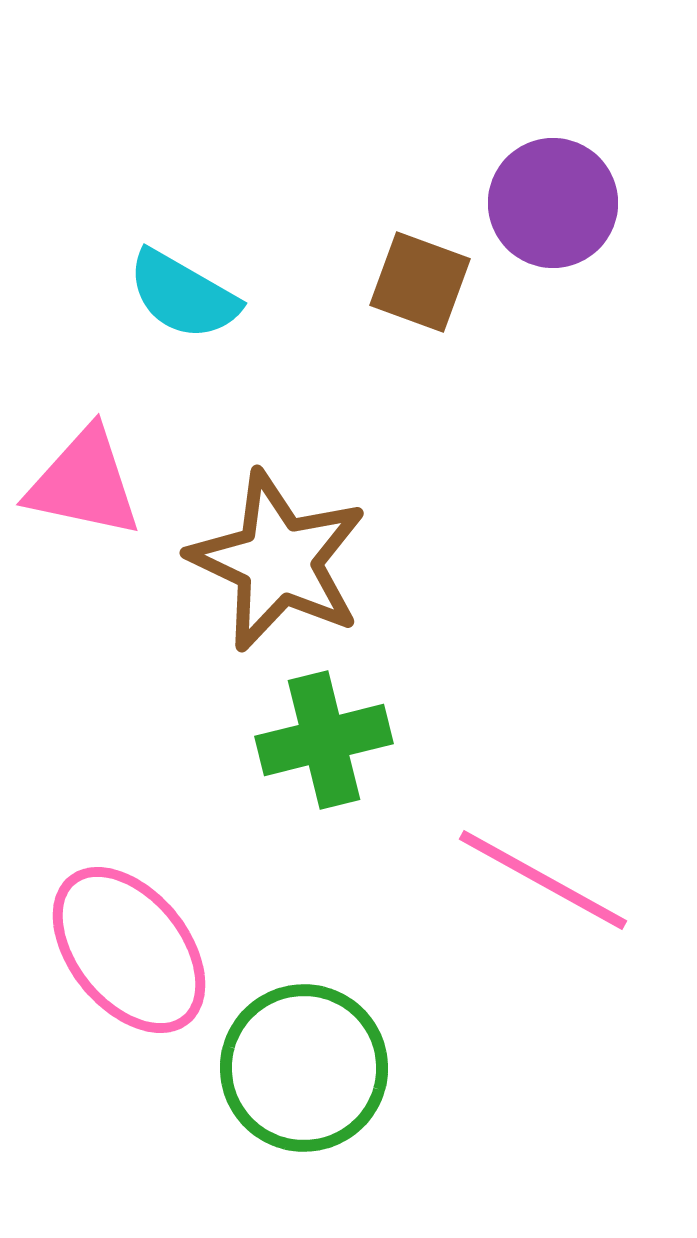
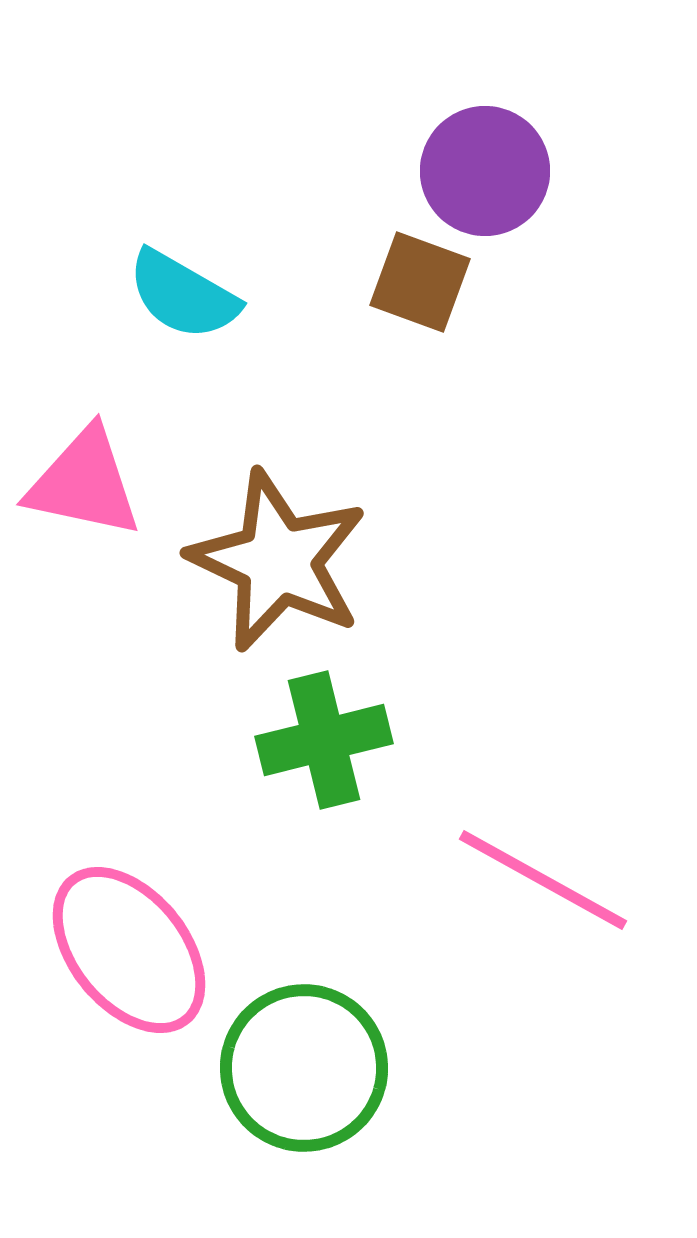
purple circle: moved 68 px left, 32 px up
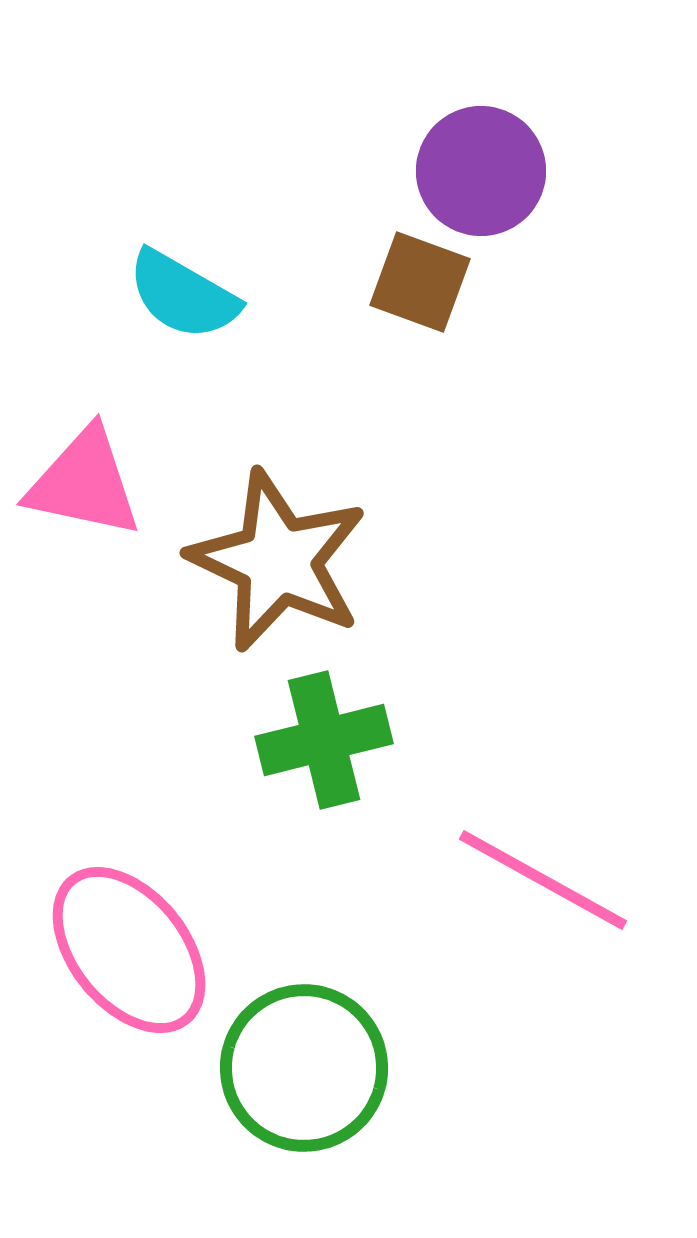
purple circle: moved 4 px left
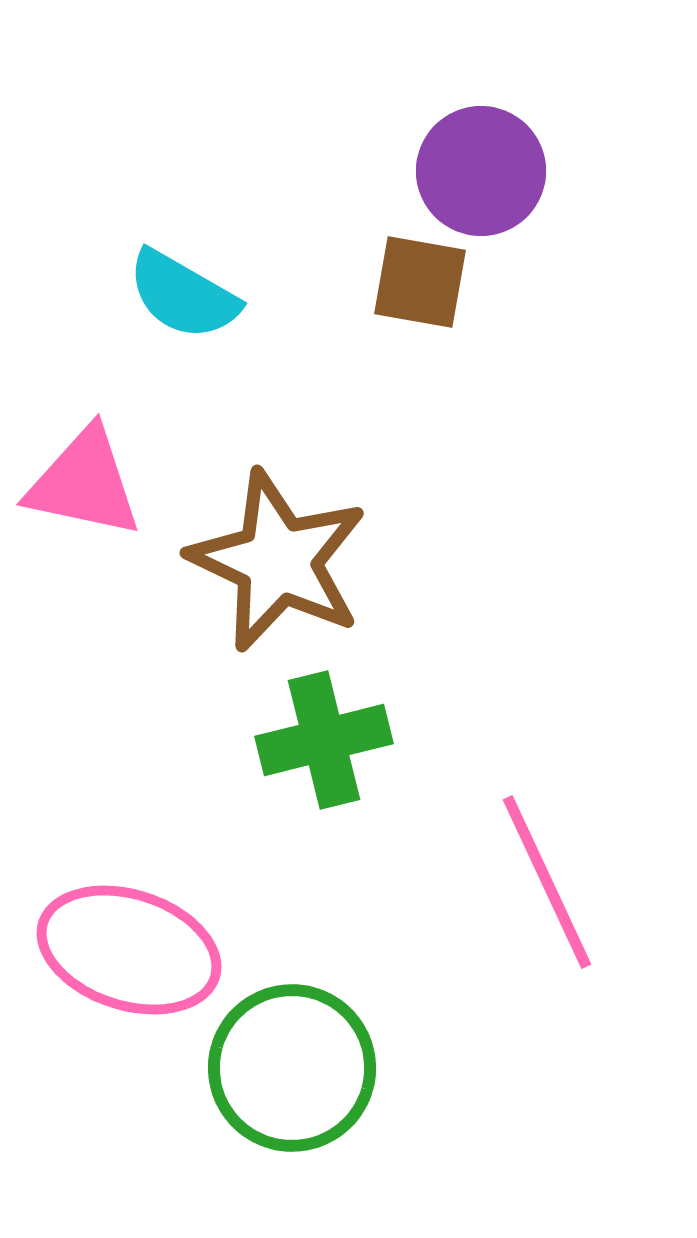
brown square: rotated 10 degrees counterclockwise
pink line: moved 4 px right, 2 px down; rotated 36 degrees clockwise
pink ellipse: rotated 33 degrees counterclockwise
green circle: moved 12 px left
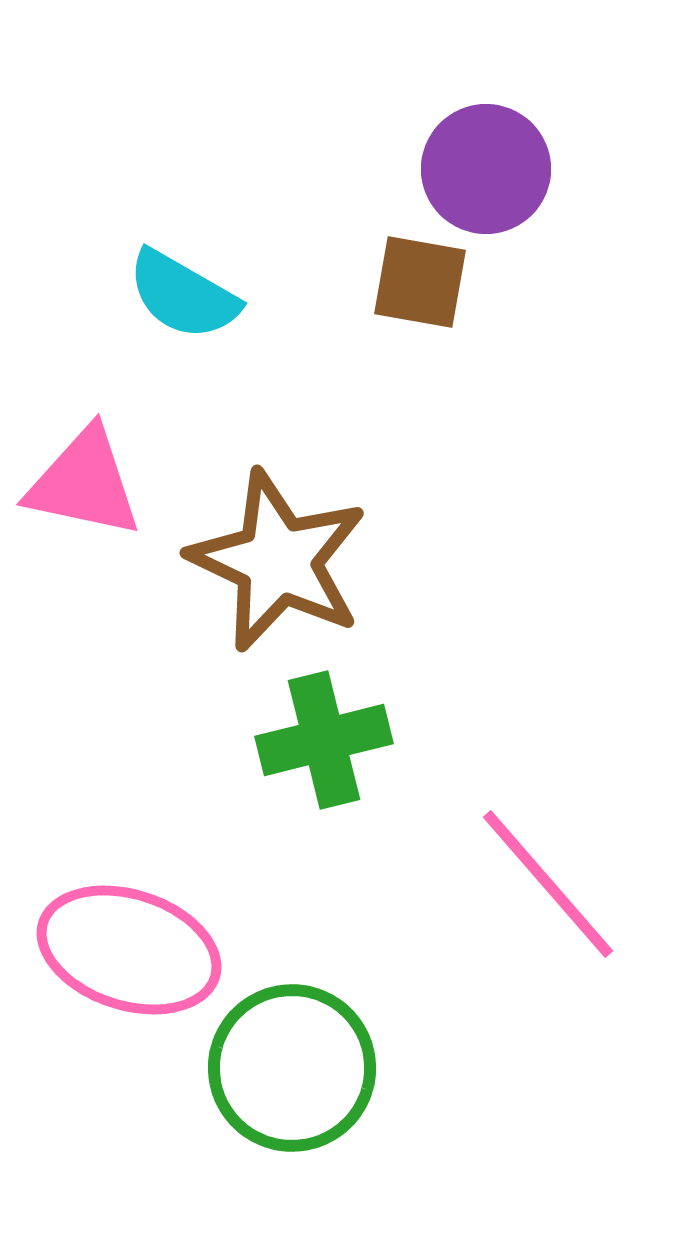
purple circle: moved 5 px right, 2 px up
pink line: moved 1 px right, 2 px down; rotated 16 degrees counterclockwise
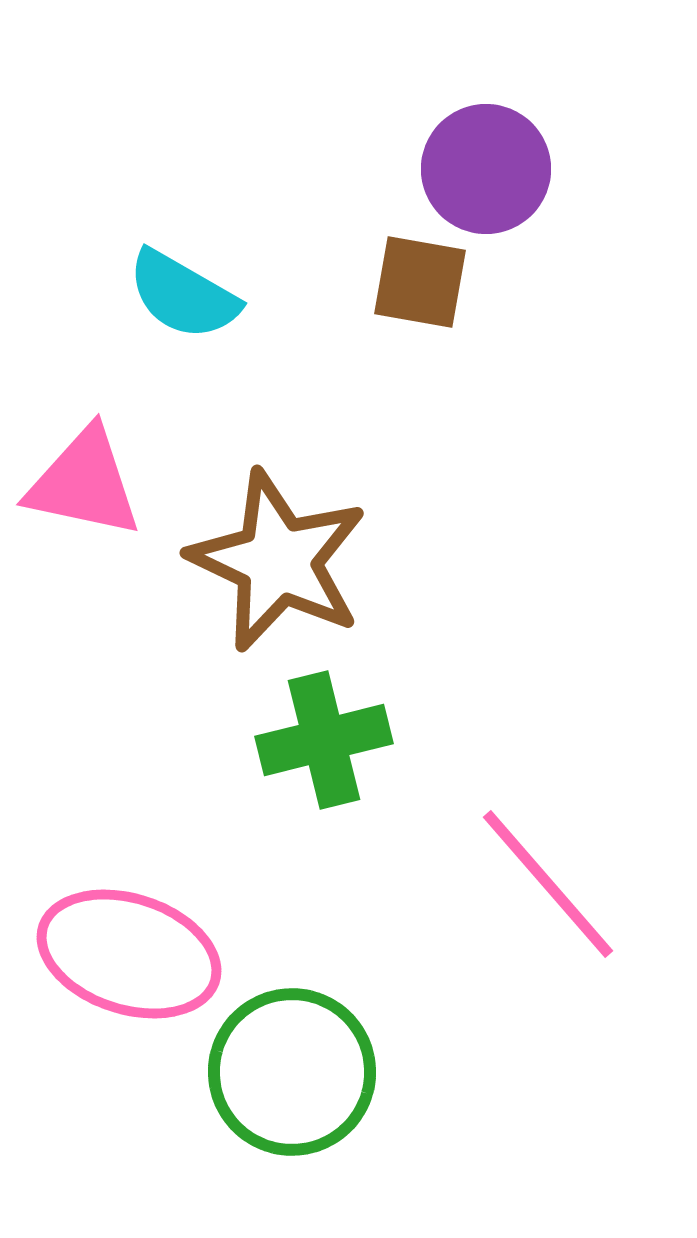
pink ellipse: moved 4 px down
green circle: moved 4 px down
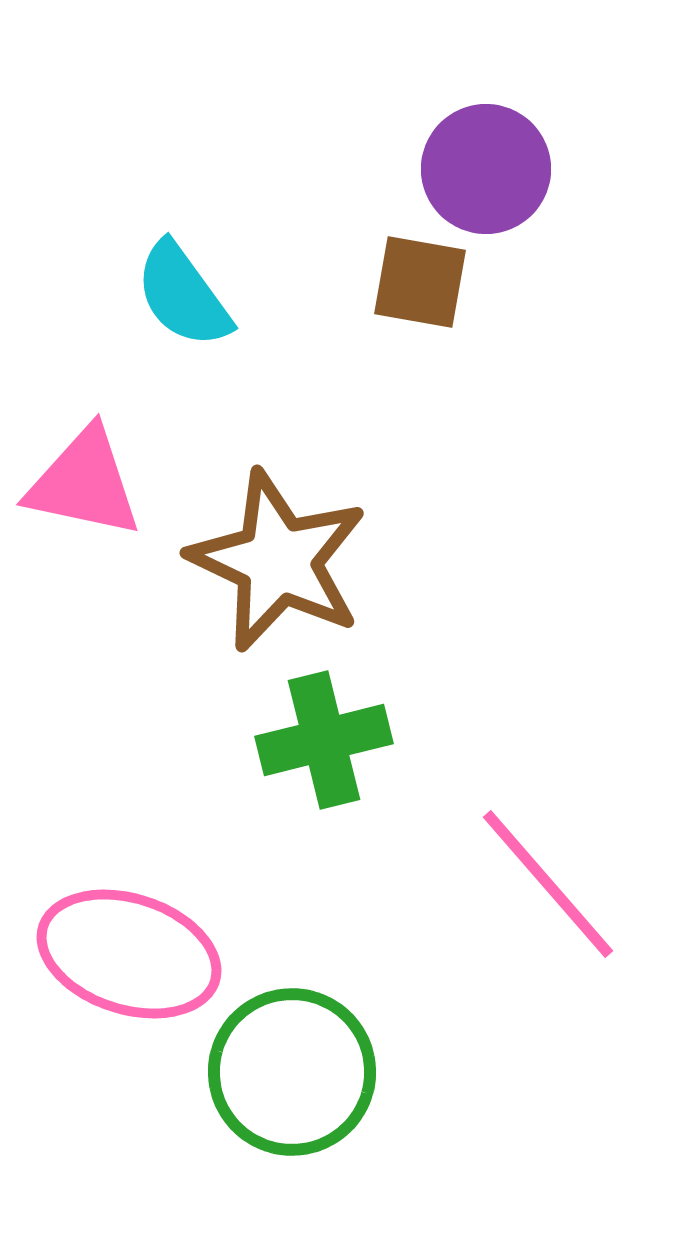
cyan semicircle: rotated 24 degrees clockwise
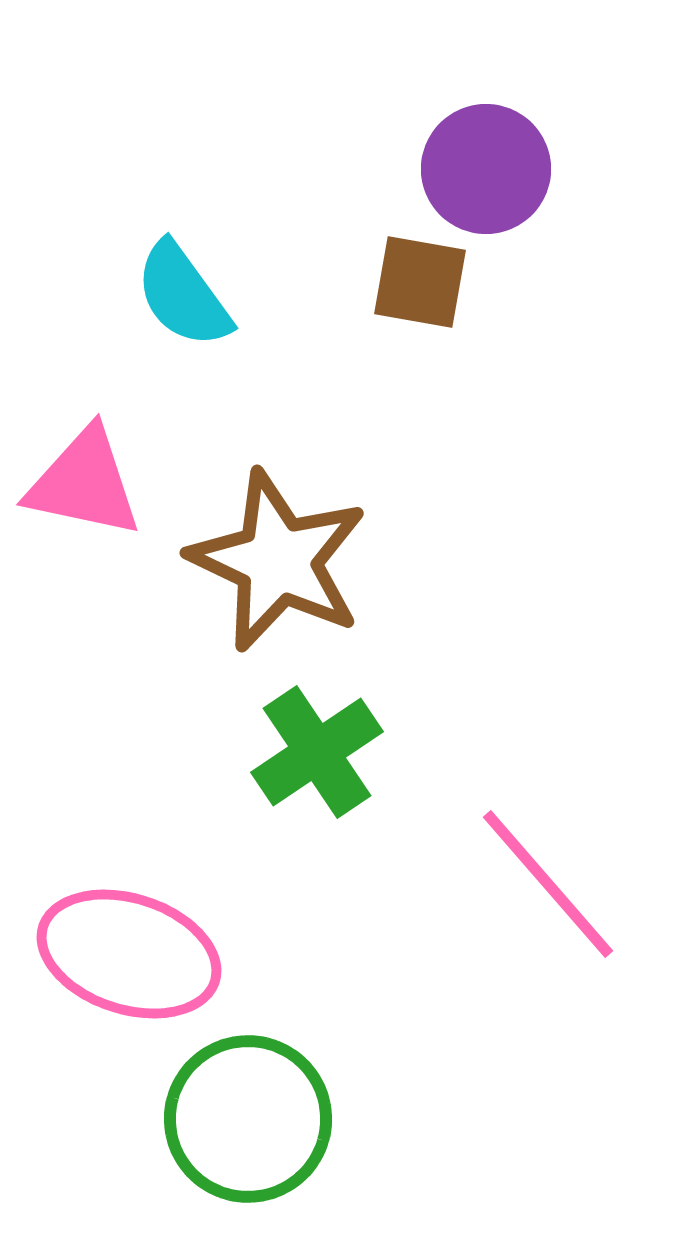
green cross: moved 7 px left, 12 px down; rotated 20 degrees counterclockwise
green circle: moved 44 px left, 47 px down
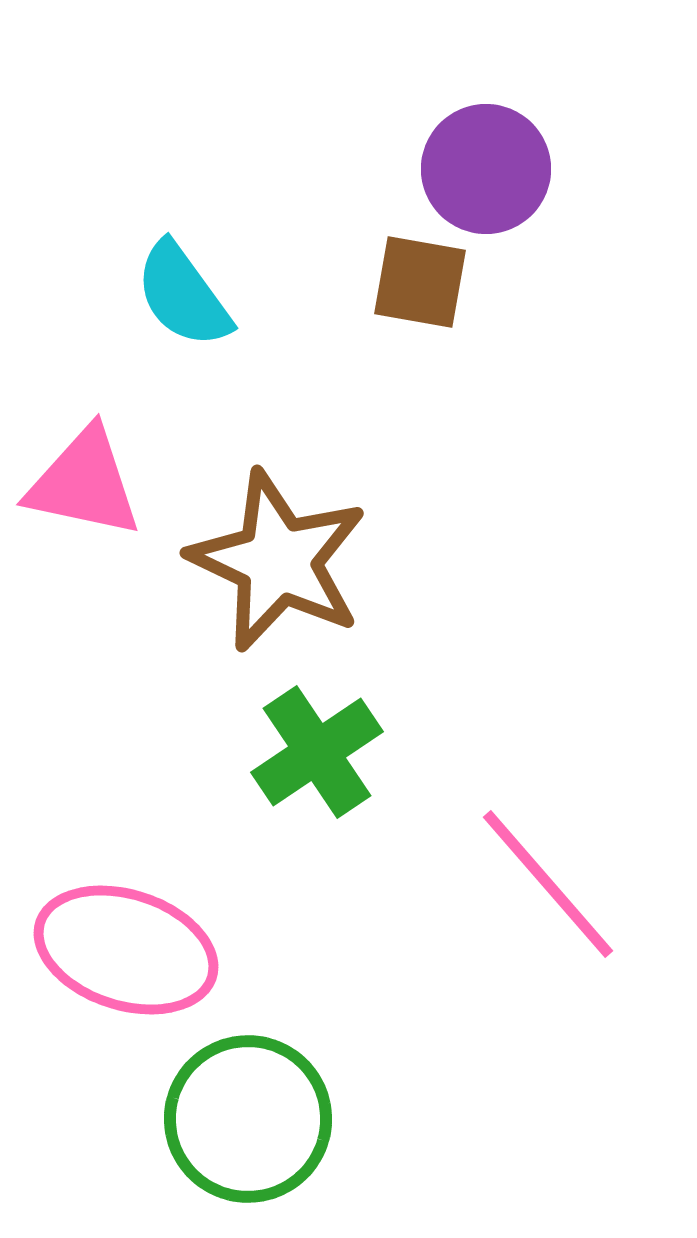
pink ellipse: moved 3 px left, 4 px up
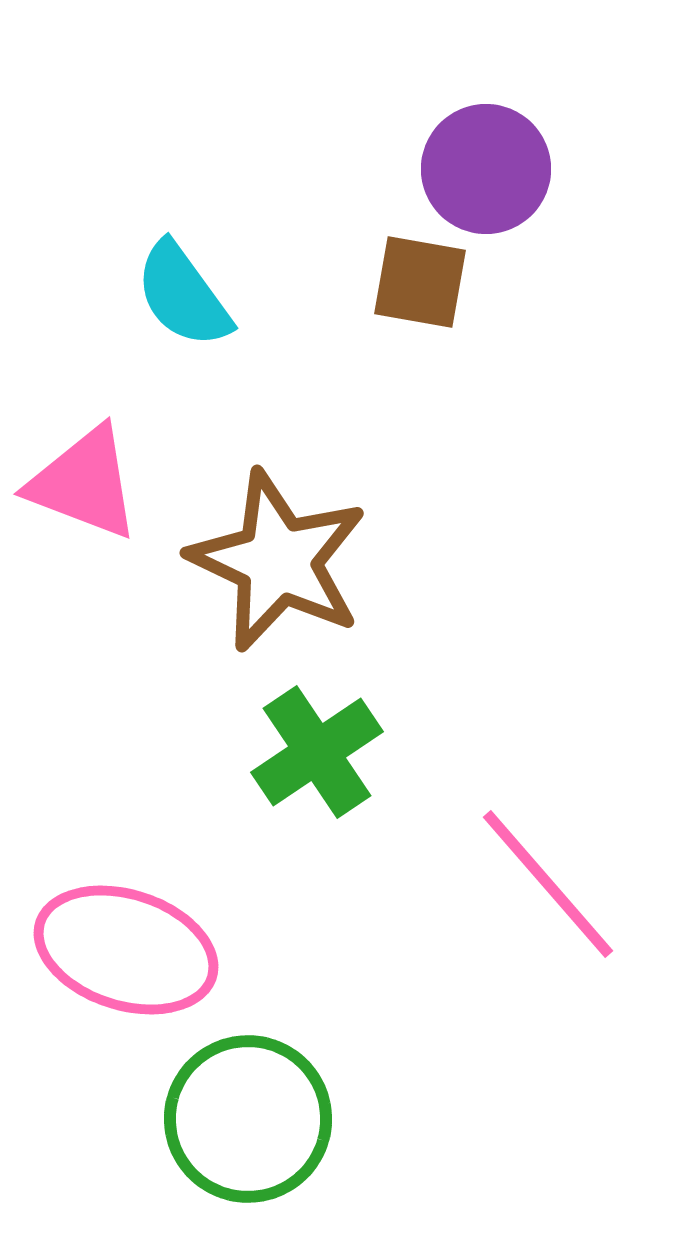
pink triangle: rotated 9 degrees clockwise
